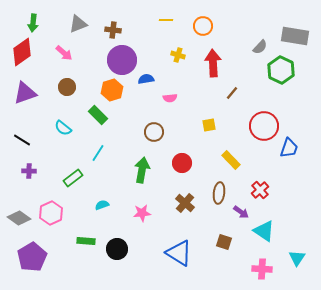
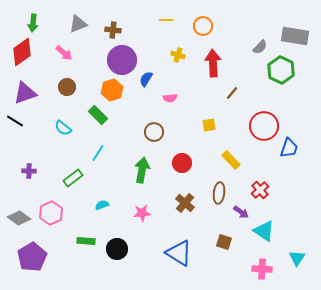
blue semicircle at (146, 79): rotated 49 degrees counterclockwise
black line at (22, 140): moved 7 px left, 19 px up
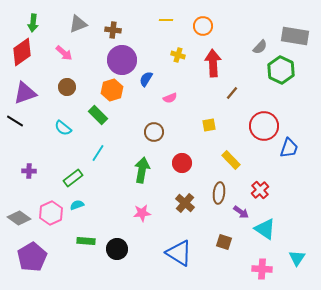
pink semicircle at (170, 98): rotated 16 degrees counterclockwise
cyan semicircle at (102, 205): moved 25 px left
cyan triangle at (264, 231): moved 1 px right, 2 px up
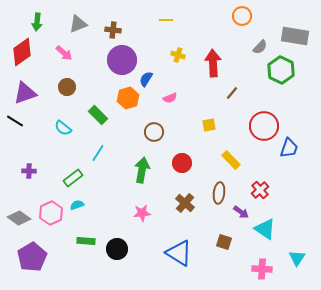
green arrow at (33, 23): moved 4 px right, 1 px up
orange circle at (203, 26): moved 39 px right, 10 px up
orange hexagon at (112, 90): moved 16 px right, 8 px down
